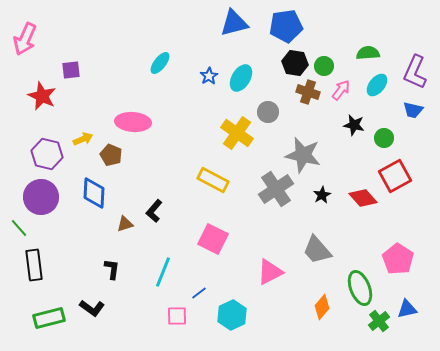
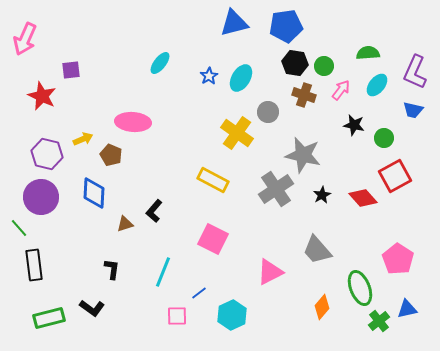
brown cross at (308, 92): moved 4 px left, 3 px down
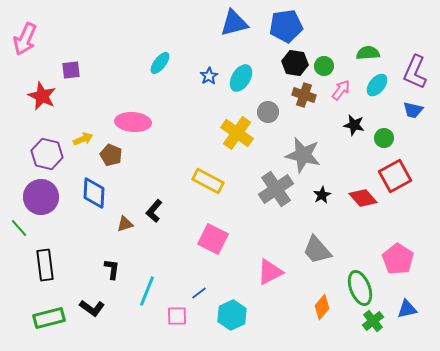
yellow rectangle at (213, 180): moved 5 px left, 1 px down
black rectangle at (34, 265): moved 11 px right
cyan line at (163, 272): moved 16 px left, 19 px down
green cross at (379, 321): moved 6 px left
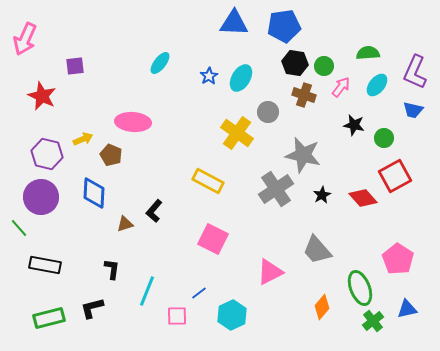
blue triangle at (234, 23): rotated 16 degrees clockwise
blue pentagon at (286, 26): moved 2 px left
purple square at (71, 70): moved 4 px right, 4 px up
pink arrow at (341, 90): moved 3 px up
black rectangle at (45, 265): rotated 72 degrees counterclockwise
black L-shape at (92, 308): rotated 130 degrees clockwise
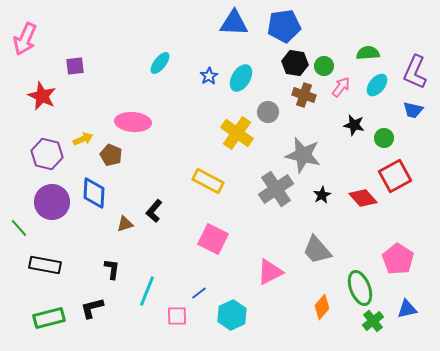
purple circle at (41, 197): moved 11 px right, 5 px down
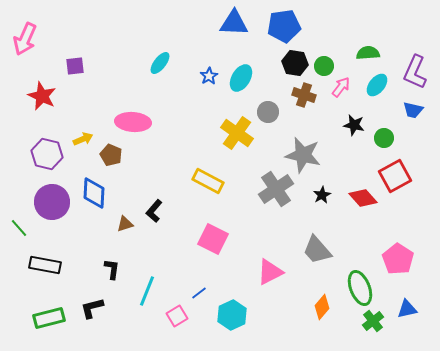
pink square at (177, 316): rotated 30 degrees counterclockwise
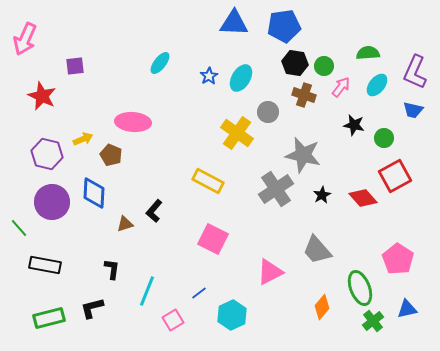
pink square at (177, 316): moved 4 px left, 4 px down
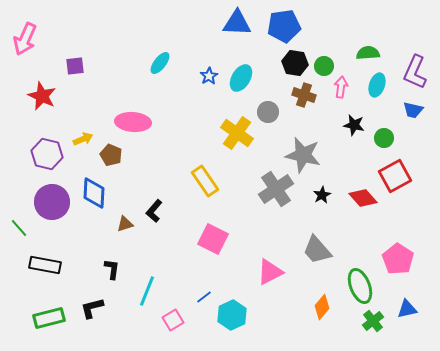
blue triangle at (234, 23): moved 3 px right
cyan ellipse at (377, 85): rotated 20 degrees counterclockwise
pink arrow at (341, 87): rotated 30 degrees counterclockwise
yellow rectangle at (208, 181): moved 3 px left; rotated 28 degrees clockwise
green ellipse at (360, 288): moved 2 px up
blue line at (199, 293): moved 5 px right, 4 px down
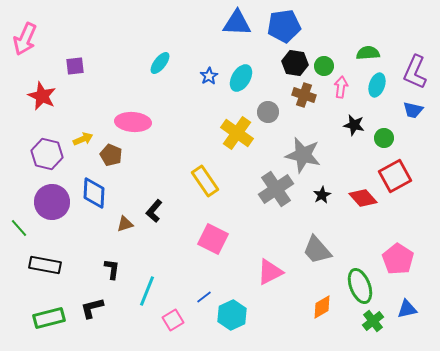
orange diamond at (322, 307): rotated 20 degrees clockwise
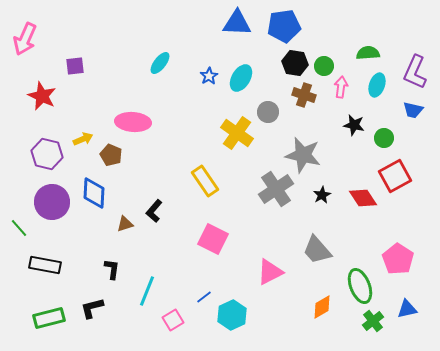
red diamond at (363, 198): rotated 8 degrees clockwise
